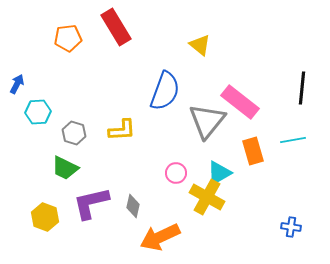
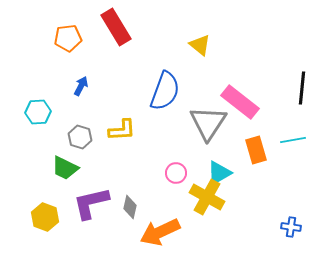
blue arrow: moved 64 px right, 2 px down
gray triangle: moved 1 px right, 2 px down; rotated 6 degrees counterclockwise
gray hexagon: moved 6 px right, 4 px down
orange rectangle: moved 3 px right, 1 px up
gray diamond: moved 3 px left, 1 px down
orange arrow: moved 5 px up
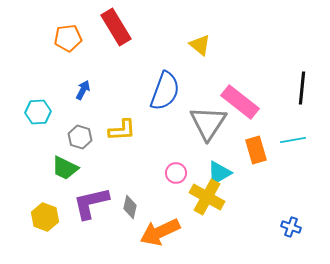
blue arrow: moved 2 px right, 4 px down
blue cross: rotated 12 degrees clockwise
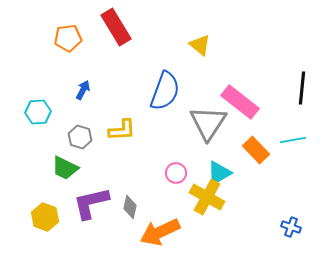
orange rectangle: rotated 28 degrees counterclockwise
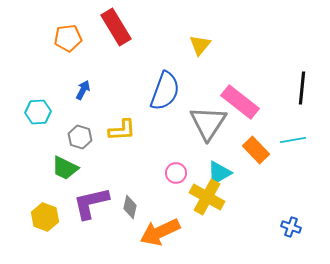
yellow triangle: rotated 30 degrees clockwise
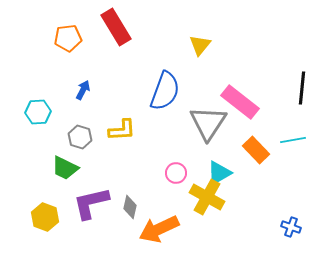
orange arrow: moved 1 px left, 3 px up
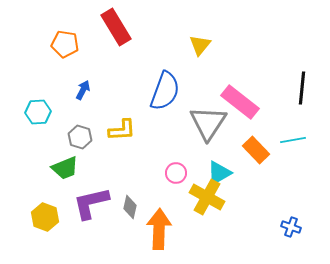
orange pentagon: moved 3 px left, 6 px down; rotated 16 degrees clockwise
green trapezoid: rotated 48 degrees counterclockwise
orange arrow: rotated 117 degrees clockwise
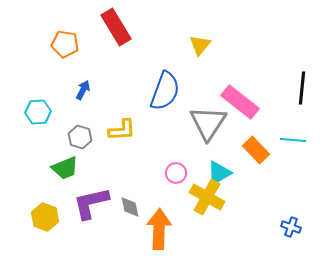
cyan line: rotated 15 degrees clockwise
gray diamond: rotated 25 degrees counterclockwise
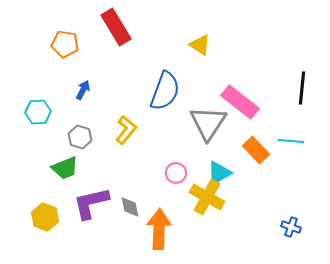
yellow triangle: rotated 35 degrees counterclockwise
yellow L-shape: moved 4 px right; rotated 48 degrees counterclockwise
cyan line: moved 2 px left, 1 px down
